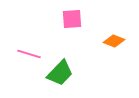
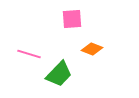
orange diamond: moved 22 px left, 8 px down
green trapezoid: moved 1 px left, 1 px down
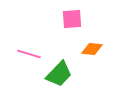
orange diamond: rotated 15 degrees counterclockwise
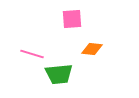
pink line: moved 3 px right
green trapezoid: rotated 40 degrees clockwise
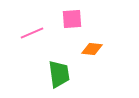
pink line: moved 21 px up; rotated 40 degrees counterclockwise
green trapezoid: rotated 92 degrees counterclockwise
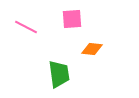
pink line: moved 6 px left, 6 px up; rotated 50 degrees clockwise
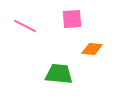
pink line: moved 1 px left, 1 px up
green trapezoid: rotated 76 degrees counterclockwise
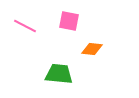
pink square: moved 3 px left, 2 px down; rotated 15 degrees clockwise
